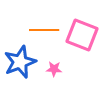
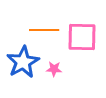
pink square: moved 2 px down; rotated 20 degrees counterclockwise
blue star: moved 3 px right; rotated 8 degrees counterclockwise
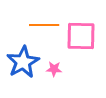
orange line: moved 5 px up
pink square: moved 1 px left, 1 px up
